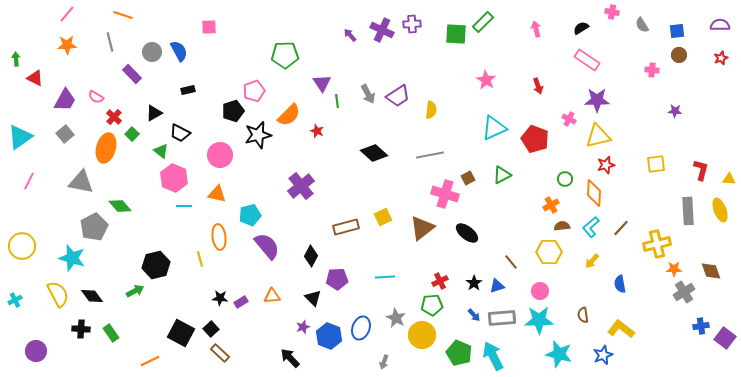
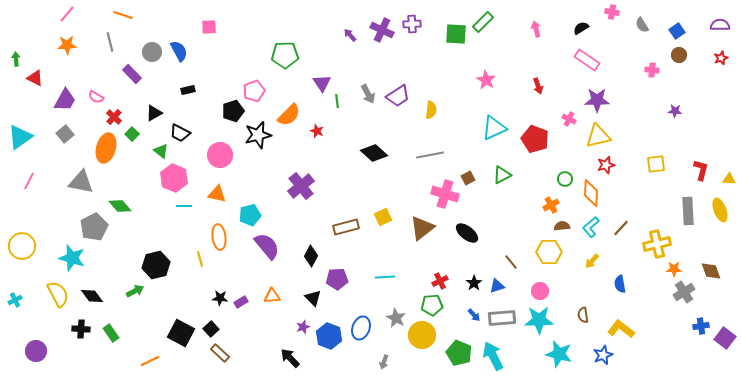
blue square at (677, 31): rotated 28 degrees counterclockwise
orange diamond at (594, 193): moved 3 px left
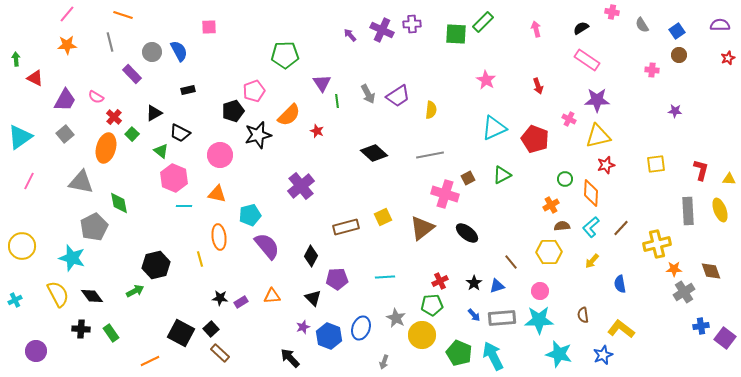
red star at (721, 58): moved 7 px right
green diamond at (120, 206): moved 1 px left, 3 px up; rotated 30 degrees clockwise
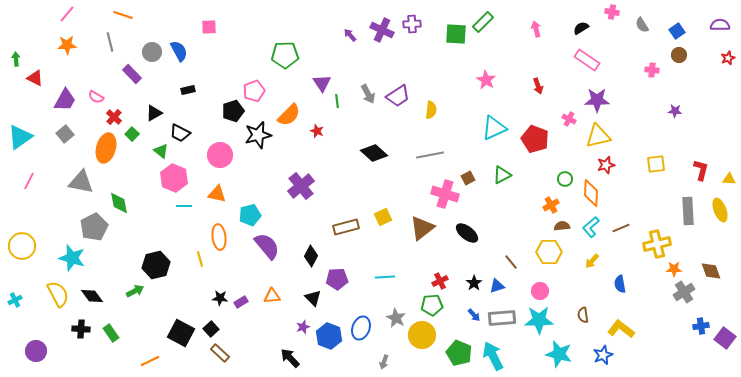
brown line at (621, 228): rotated 24 degrees clockwise
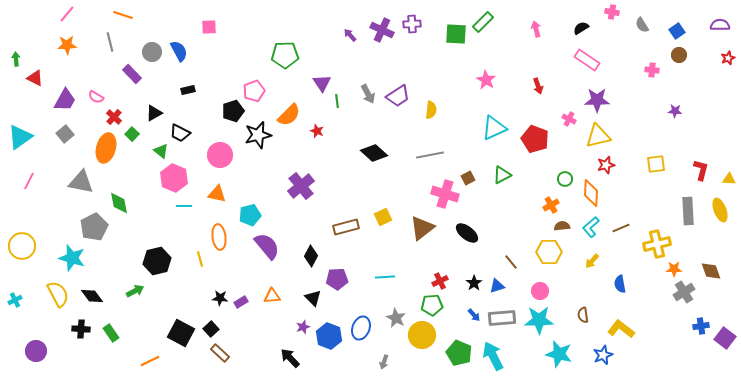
black hexagon at (156, 265): moved 1 px right, 4 px up
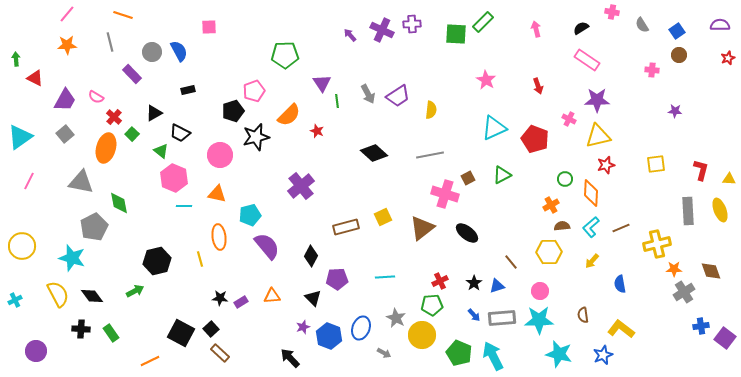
black star at (258, 135): moved 2 px left, 2 px down
gray arrow at (384, 362): moved 9 px up; rotated 80 degrees counterclockwise
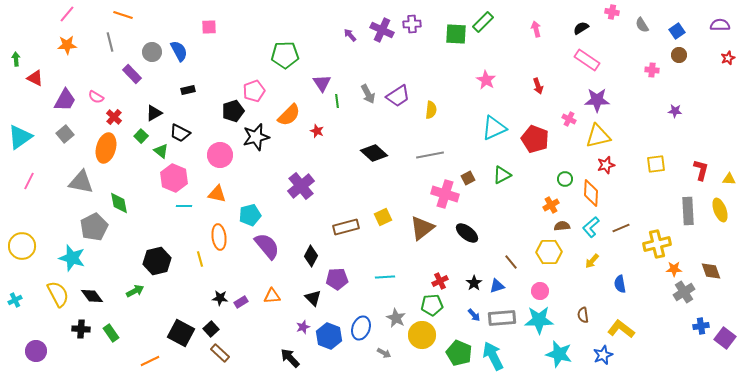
green square at (132, 134): moved 9 px right, 2 px down
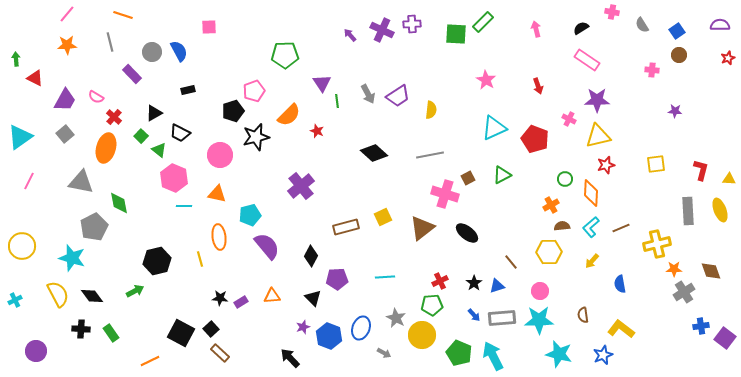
green triangle at (161, 151): moved 2 px left, 1 px up
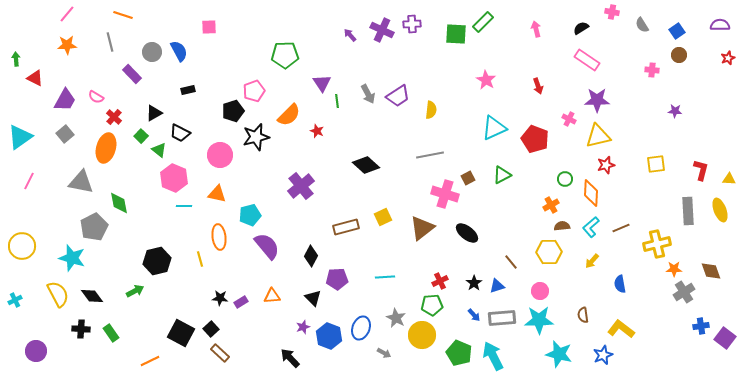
black diamond at (374, 153): moved 8 px left, 12 px down
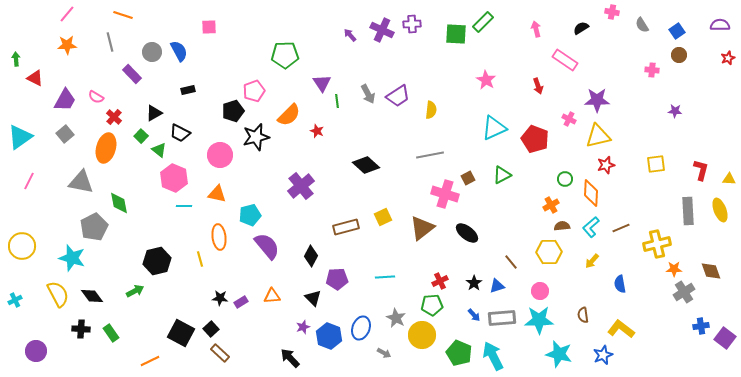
pink rectangle at (587, 60): moved 22 px left
